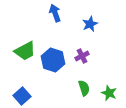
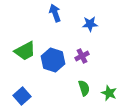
blue star: rotated 21 degrees clockwise
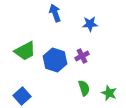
blue hexagon: moved 2 px right
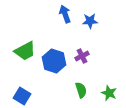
blue arrow: moved 10 px right, 1 px down
blue star: moved 3 px up
blue hexagon: moved 1 px left, 1 px down
green semicircle: moved 3 px left, 2 px down
blue square: rotated 18 degrees counterclockwise
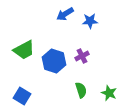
blue arrow: rotated 102 degrees counterclockwise
green trapezoid: moved 1 px left, 1 px up
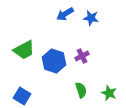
blue star: moved 1 px right, 3 px up; rotated 14 degrees clockwise
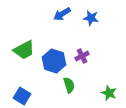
blue arrow: moved 3 px left
green semicircle: moved 12 px left, 5 px up
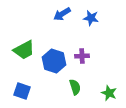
purple cross: rotated 24 degrees clockwise
green semicircle: moved 6 px right, 2 px down
blue square: moved 5 px up; rotated 12 degrees counterclockwise
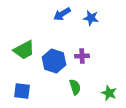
blue square: rotated 12 degrees counterclockwise
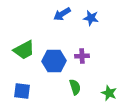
blue hexagon: rotated 20 degrees counterclockwise
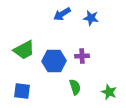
green star: moved 1 px up
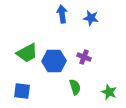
blue arrow: rotated 114 degrees clockwise
green trapezoid: moved 3 px right, 3 px down
purple cross: moved 2 px right, 1 px down; rotated 24 degrees clockwise
